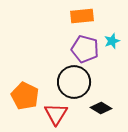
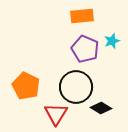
purple pentagon: rotated 8 degrees clockwise
black circle: moved 2 px right, 5 px down
orange pentagon: moved 1 px right, 10 px up
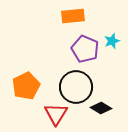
orange rectangle: moved 9 px left
orange pentagon: rotated 20 degrees clockwise
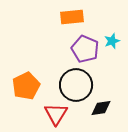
orange rectangle: moved 1 px left, 1 px down
black circle: moved 2 px up
black diamond: rotated 40 degrees counterclockwise
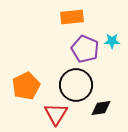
cyan star: rotated 21 degrees clockwise
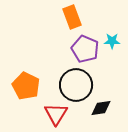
orange rectangle: rotated 75 degrees clockwise
orange pentagon: rotated 20 degrees counterclockwise
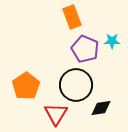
orange pentagon: rotated 12 degrees clockwise
